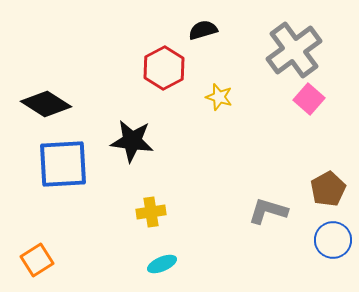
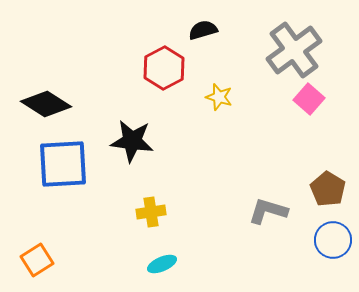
brown pentagon: rotated 12 degrees counterclockwise
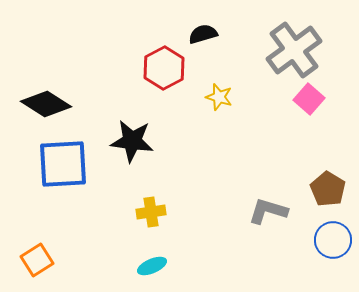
black semicircle: moved 4 px down
cyan ellipse: moved 10 px left, 2 px down
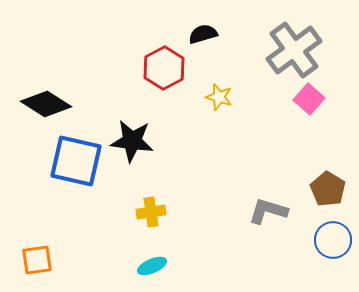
blue square: moved 13 px right, 3 px up; rotated 16 degrees clockwise
orange square: rotated 24 degrees clockwise
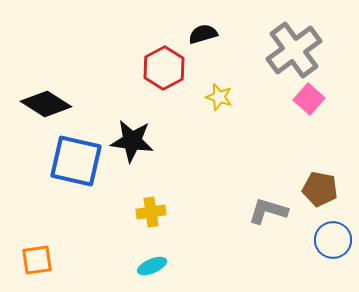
brown pentagon: moved 8 px left; rotated 20 degrees counterclockwise
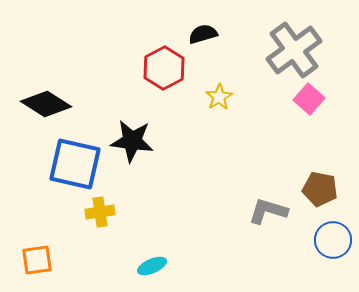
yellow star: rotated 24 degrees clockwise
blue square: moved 1 px left, 3 px down
yellow cross: moved 51 px left
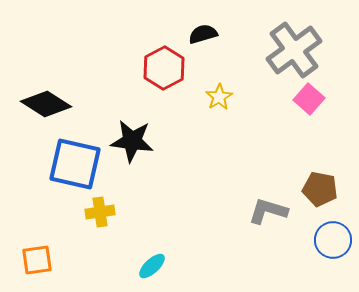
cyan ellipse: rotated 20 degrees counterclockwise
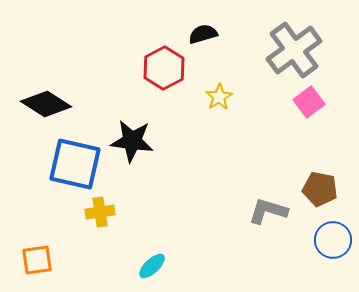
pink square: moved 3 px down; rotated 12 degrees clockwise
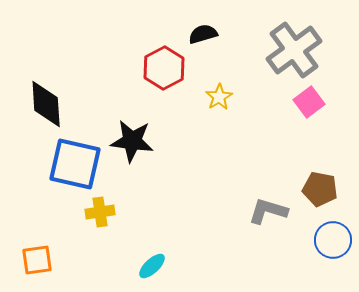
black diamond: rotated 54 degrees clockwise
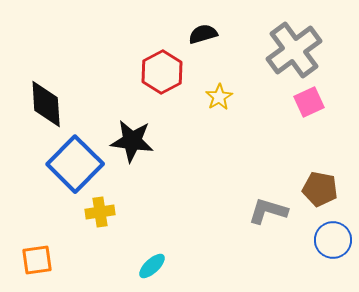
red hexagon: moved 2 px left, 4 px down
pink square: rotated 12 degrees clockwise
blue square: rotated 32 degrees clockwise
